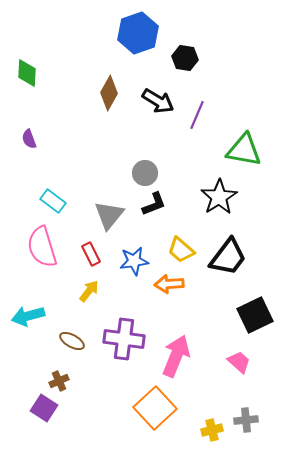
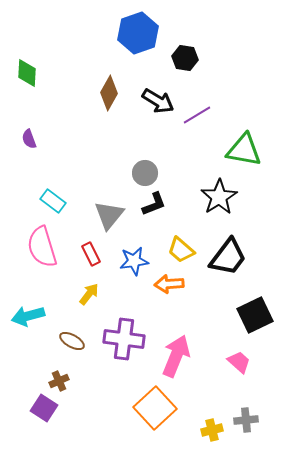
purple line: rotated 36 degrees clockwise
yellow arrow: moved 3 px down
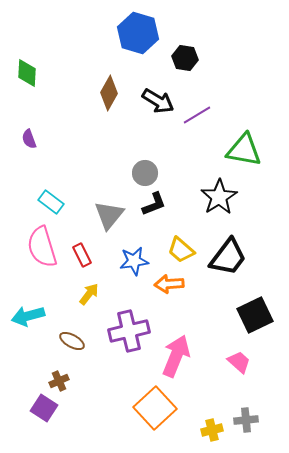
blue hexagon: rotated 24 degrees counterclockwise
cyan rectangle: moved 2 px left, 1 px down
red rectangle: moved 9 px left, 1 px down
purple cross: moved 5 px right, 8 px up; rotated 21 degrees counterclockwise
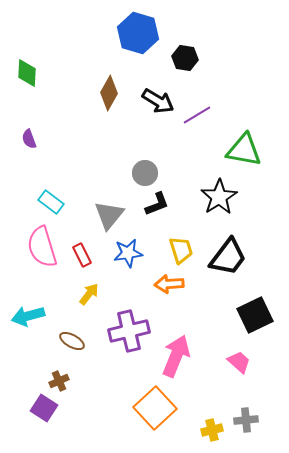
black L-shape: moved 3 px right
yellow trapezoid: rotated 148 degrees counterclockwise
blue star: moved 6 px left, 8 px up
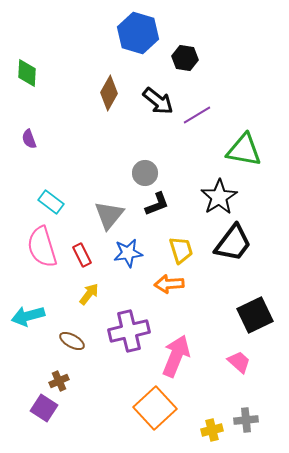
black arrow: rotated 8 degrees clockwise
black trapezoid: moved 5 px right, 14 px up
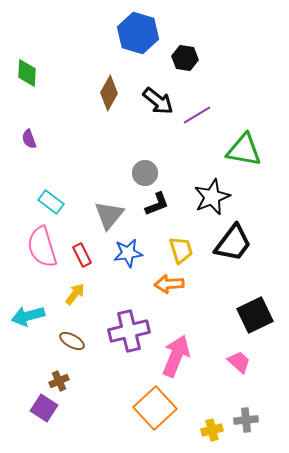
black star: moved 7 px left; rotated 9 degrees clockwise
yellow arrow: moved 14 px left
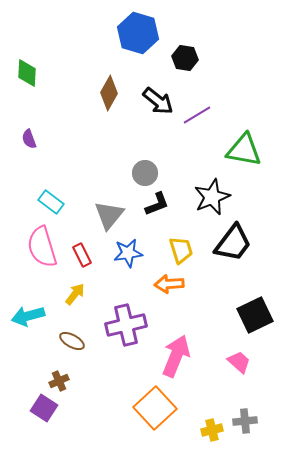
purple cross: moved 3 px left, 6 px up
gray cross: moved 1 px left, 1 px down
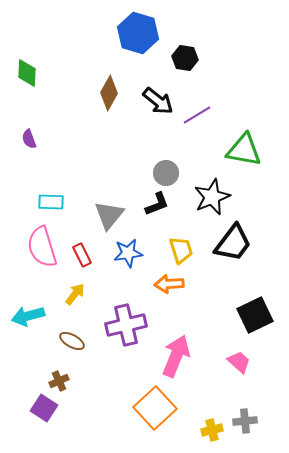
gray circle: moved 21 px right
cyan rectangle: rotated 35 degrees counterclockwise
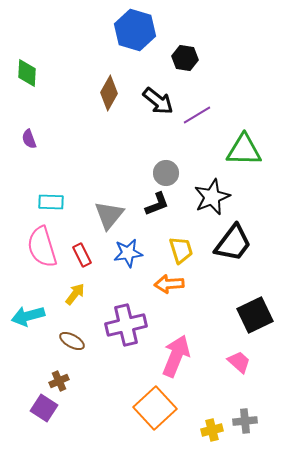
blue hexagon: moved 3 px left, 3 px up
green triangle: rotated 9 degrees counterclockwise
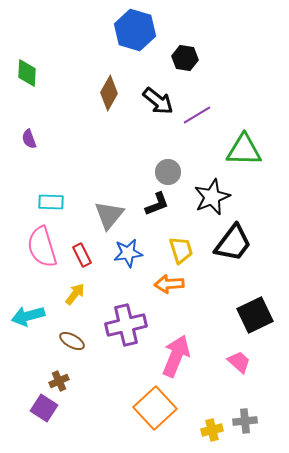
gray circle: moved 2 px right, 1 px up
